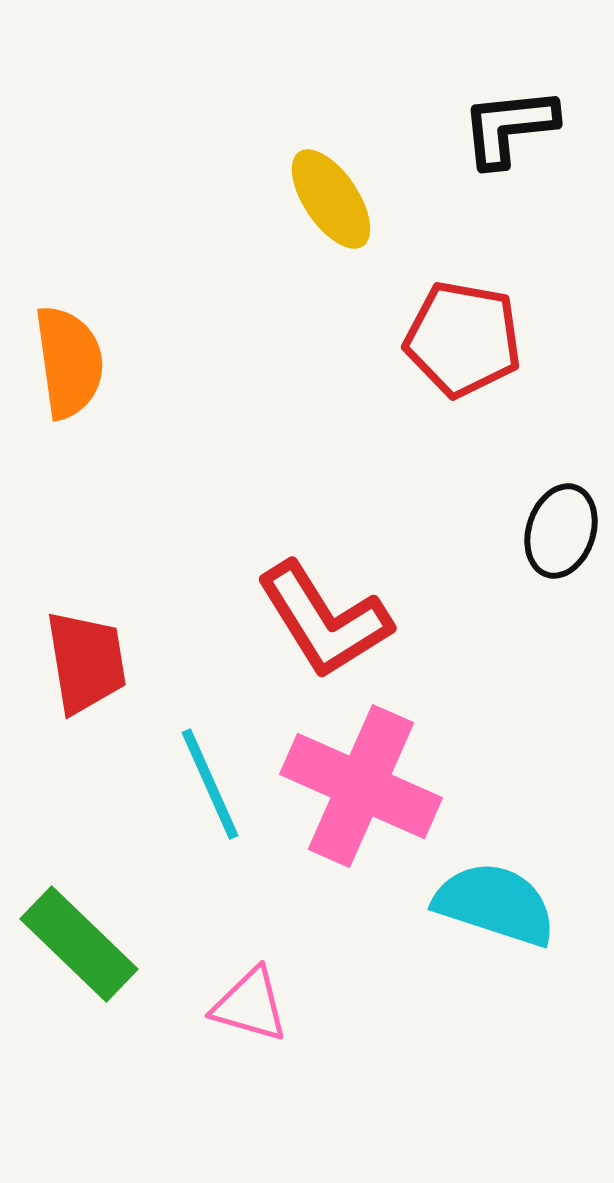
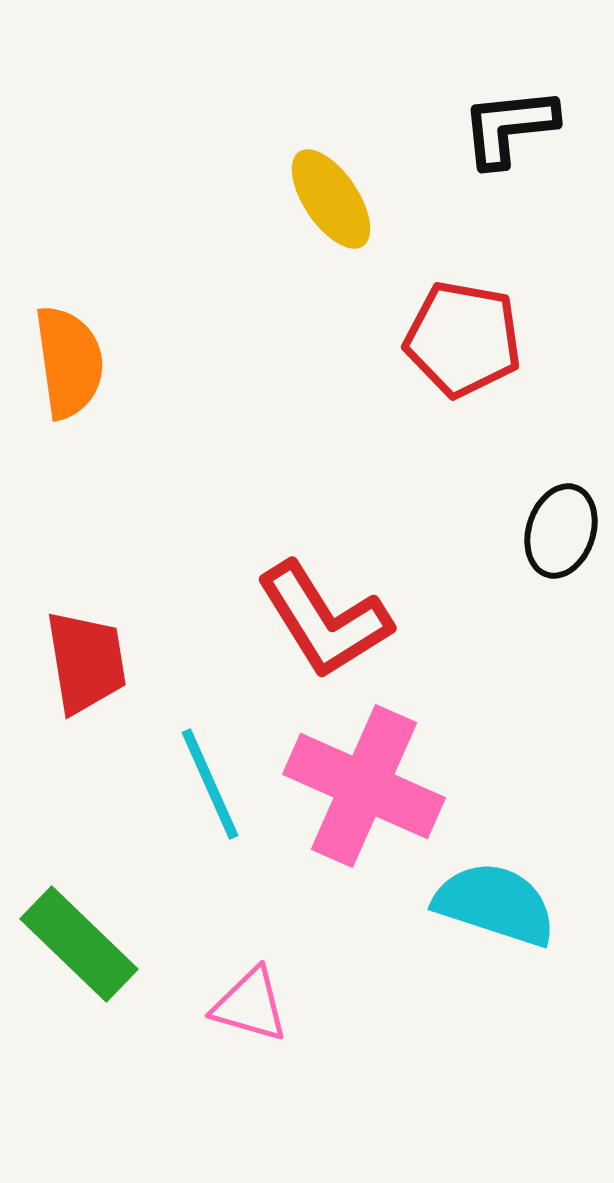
pink cross: moved 3 px right
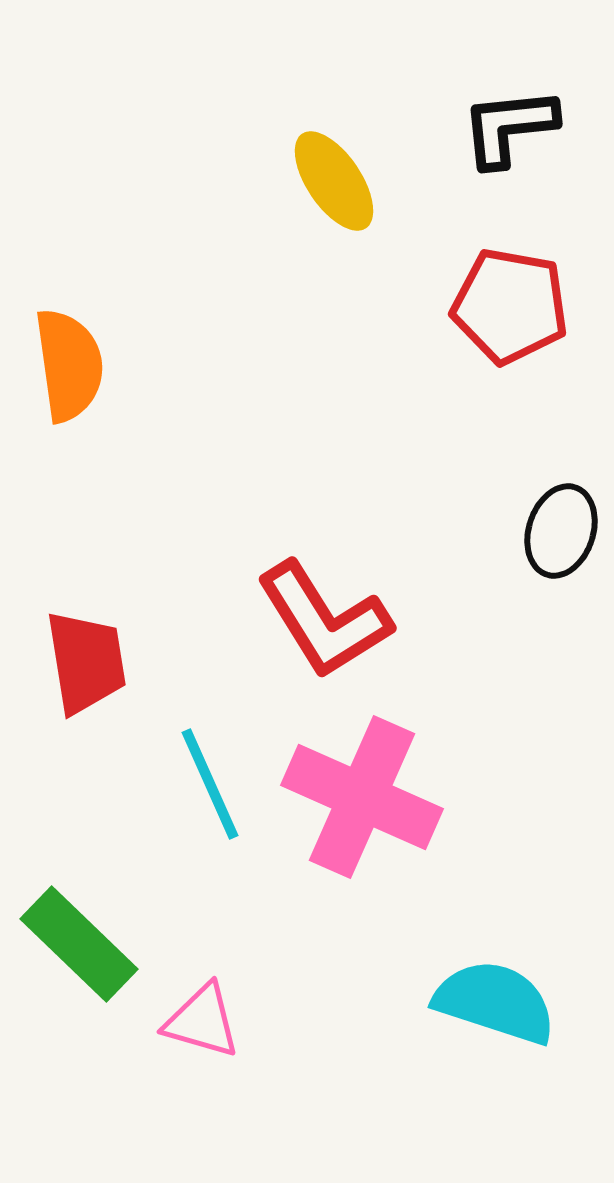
yellow ellipse: moved 3 px right, 18 px up
red pentagon: moved 47 px right, 33 px up
orange semicircle: moved 3 px down
pink cross: moved 2 px left, 11 px down
cyan semicircle: moved 98 px down
pink triangle: moved 48 px left, 16 px down
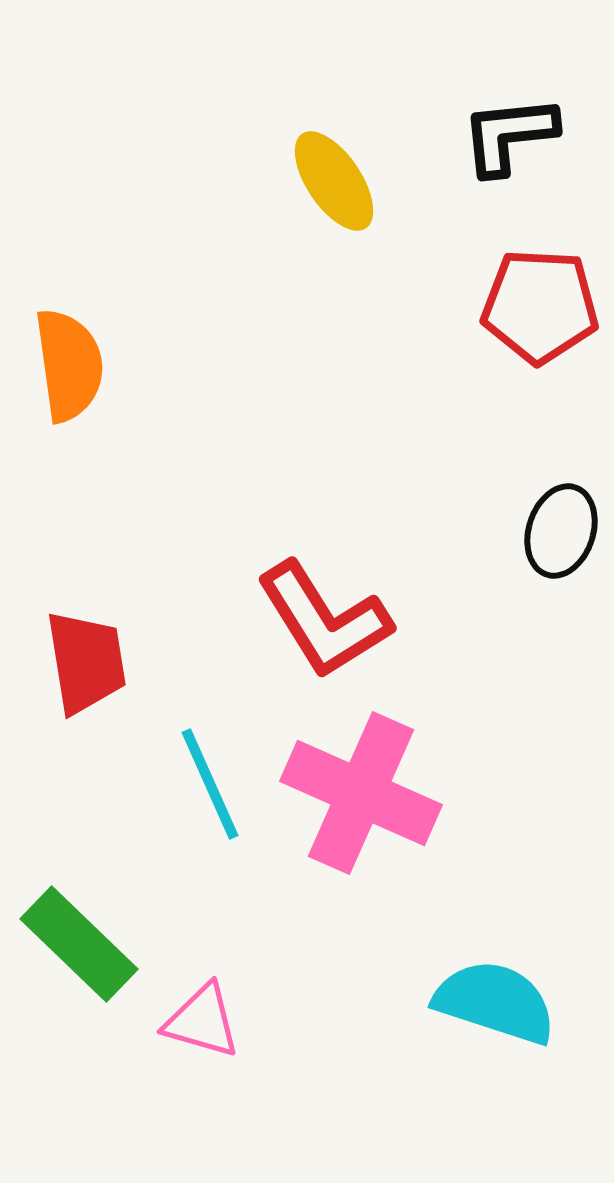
black L-shape: moved 8 px down
red pentagon: moved 30 px right; rotated 7 degrees counterclockwise
pink cross: moved 1 px left, 4 px up
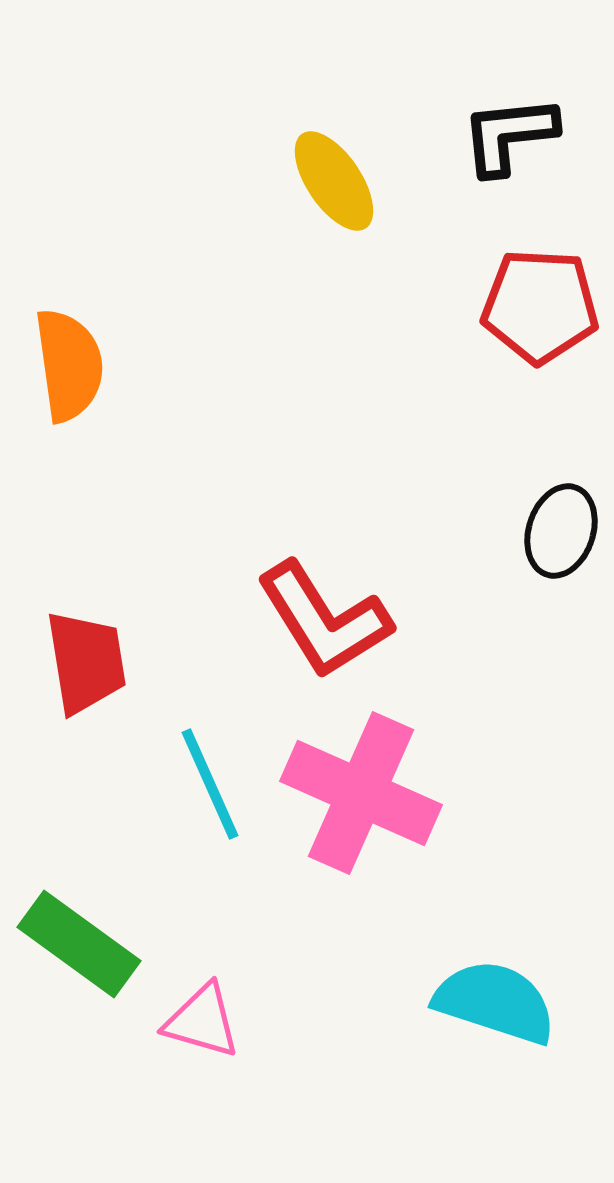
green rectangle: rotated 8 degrees counterclockwise
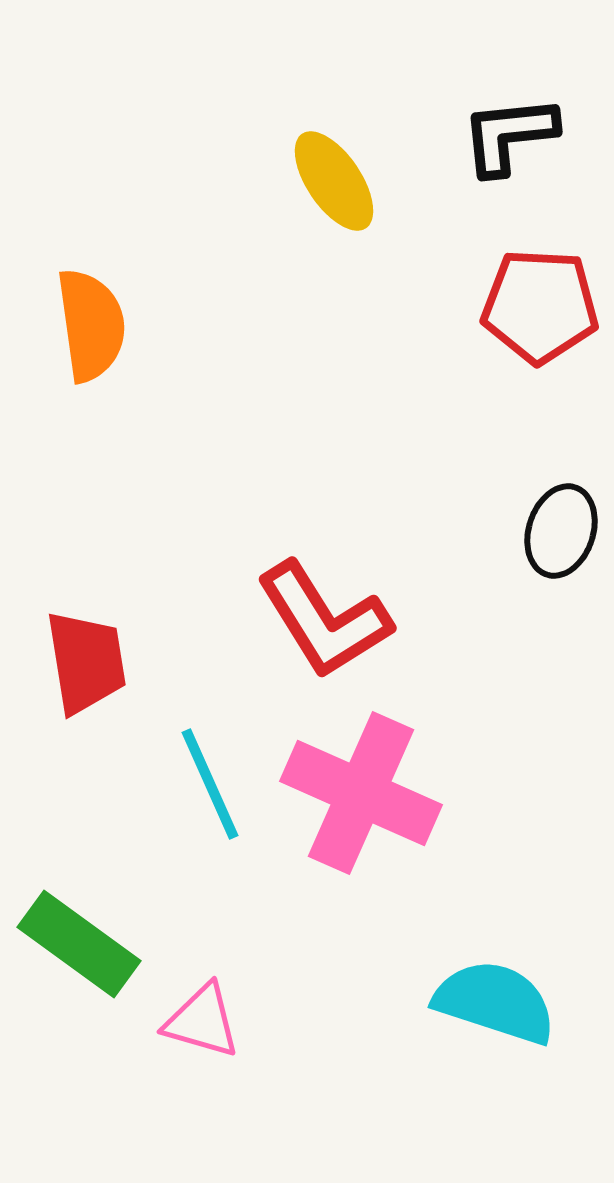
orange semicircle: moved 22 px right, 40 px up
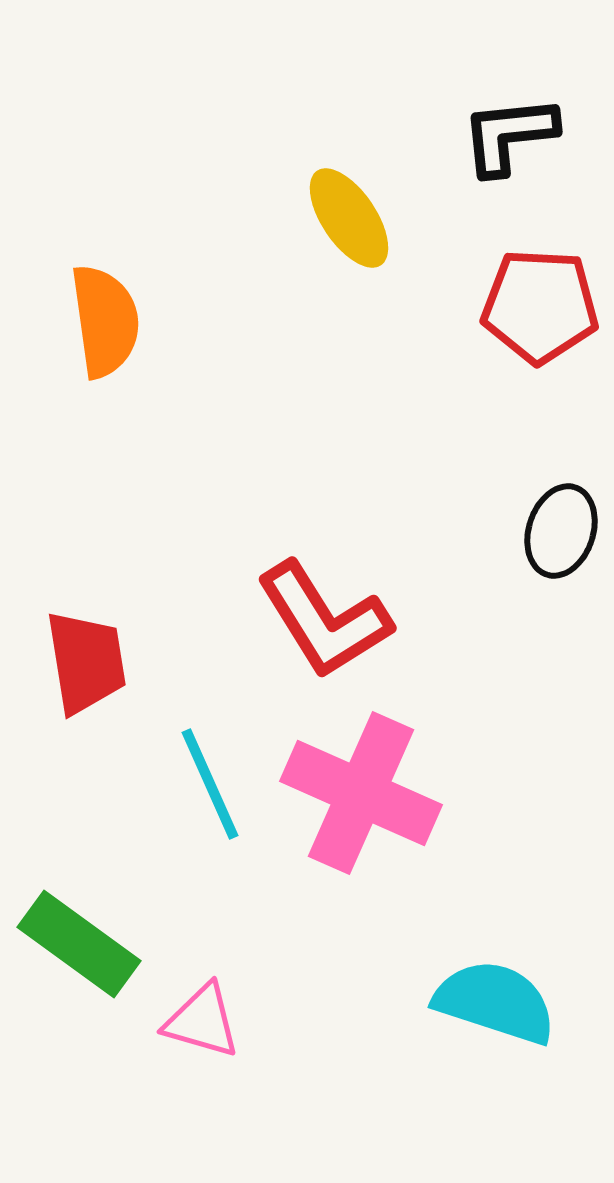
yellow ellipse: moved 15 px right, 37 px down
orange semicircle: moved 14 px right, 4 px up
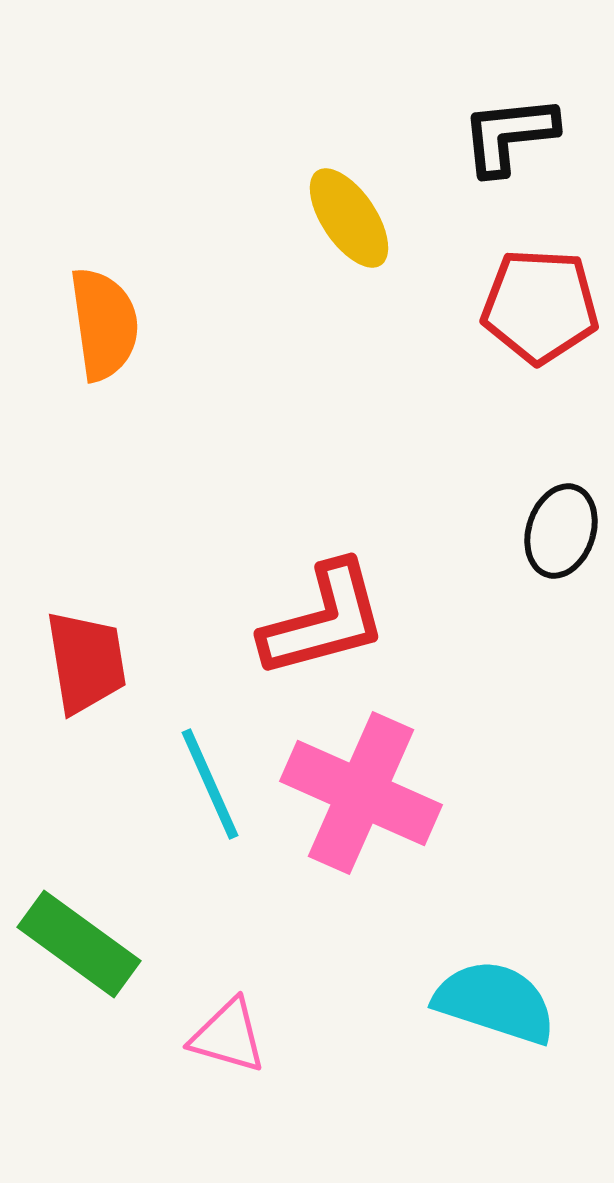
orange semicircle: moved 1 px left, 3 px down
red L-shape: rotated 73 degrees counterclockwise
pink triangle: moved 26 px right, 15 px down
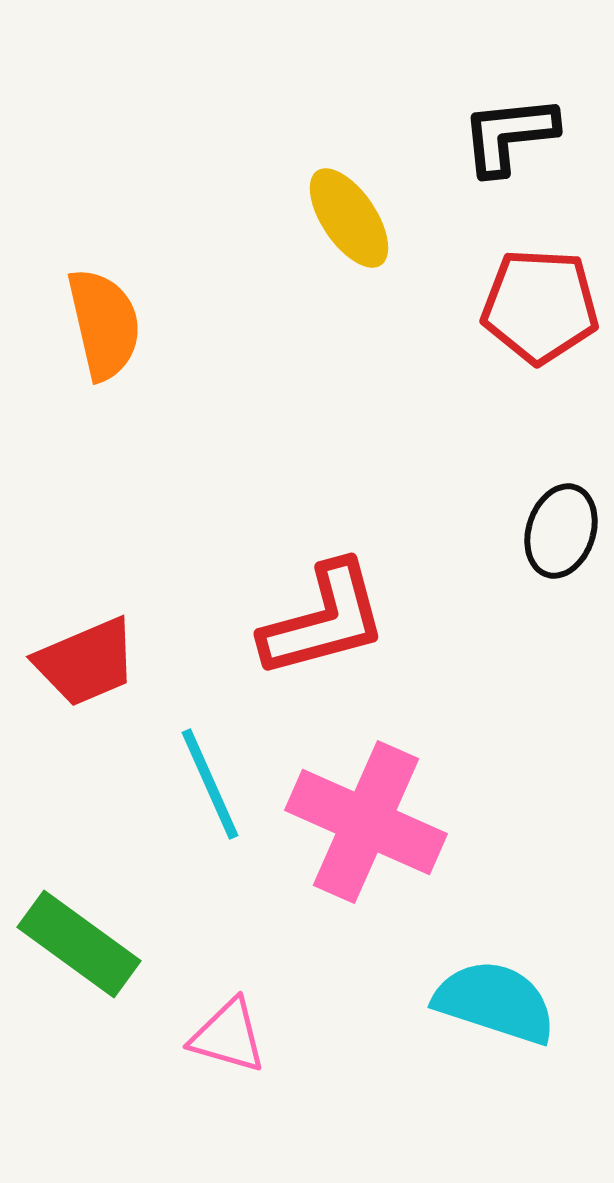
orange semicircle: rotated 5 degrees counterclockwise
red trapezoid: rotated 76 degrees clockwise
pink cross: moved 5 px right, 29 px down
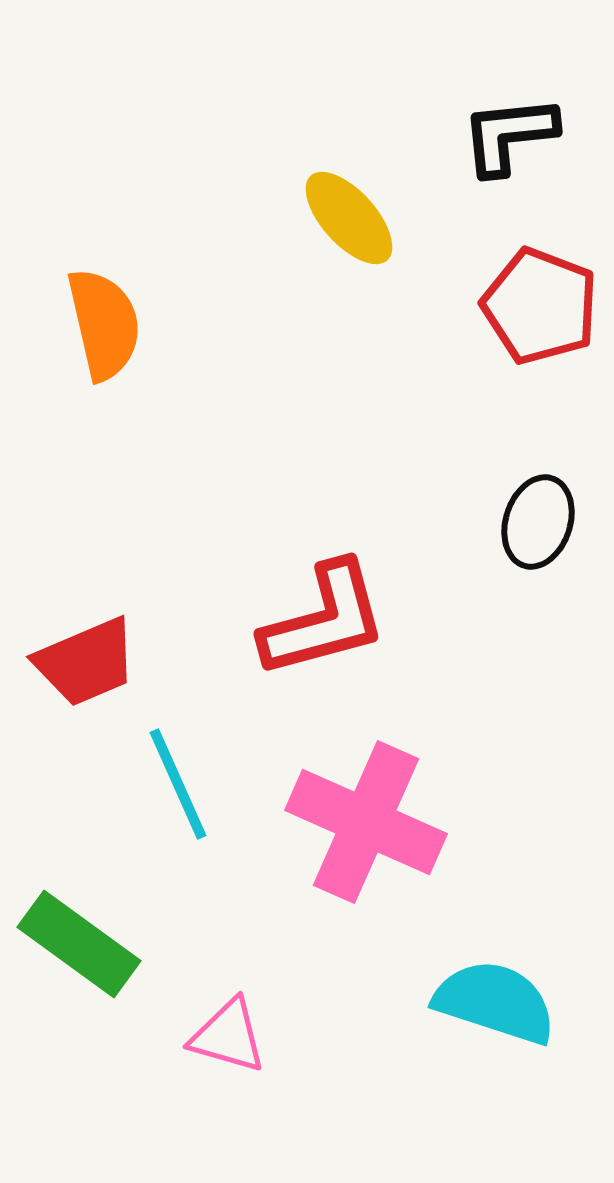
yellow ellipse: rotated 8 degrees counterclockwise
red pentagon: rotated 18 degrees clockwise
black ellipse: moved 23 px left, 9 px up
cyan line: moved 32 px left
